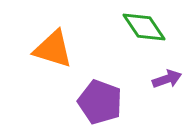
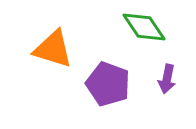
purple arrow: rotated 120 degrees clockwise
purple pentagon: moved 8 px right, 18 px up
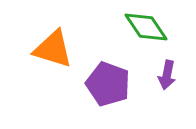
green diamond: moved 2 px right
purple arrow: moved 4 px up
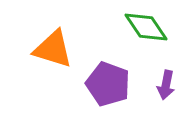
purple arrow: moved 1 px left, 10 px down
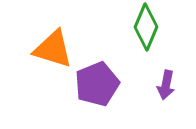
green diamond: rotated 57 degrees clockwise
purple pentagon: moved 11 px left; rotated 30 degrees clockwise
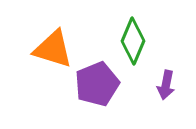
green diamond: moved 13 px left, 14 px down
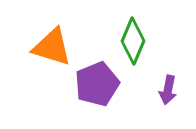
orange triangle: moved 1 px left, 2 px up
purple arrow: moved 2 px right, 5 px down
